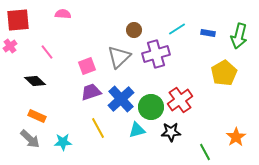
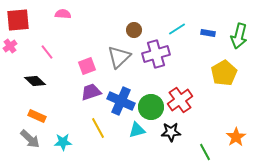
blue cross: moved 2 px down; rotated 24 degrees counterclockwise
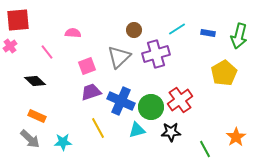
pink semicircle: moved 10 px right, 19 px down
green line: moved 3 px up
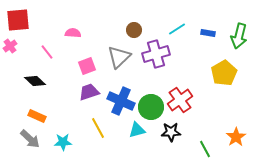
purple trapezoid: moved 2 px left
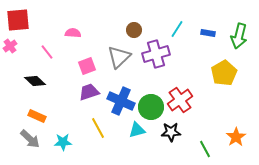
cyan line: rotated 24 degrees counterclockwise
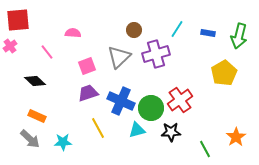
purple trapezoid: moved 1 px left, 1 px down
green circle: moved 1 px down
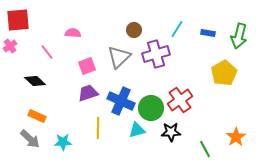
yellow line: rotated 30 degrees clockwise
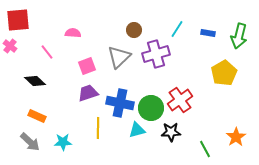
pink cross: rotated 16 degrees counterclockwise
blue cross: moved 1 px left, 2 px down; rotated 12 degrees counterclockwise
gray arrow: moved 3 px down
